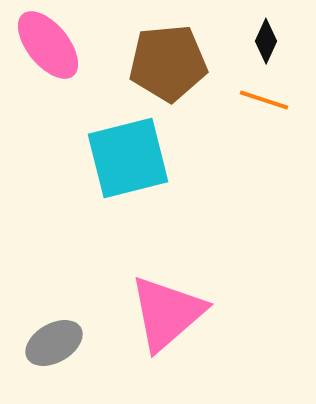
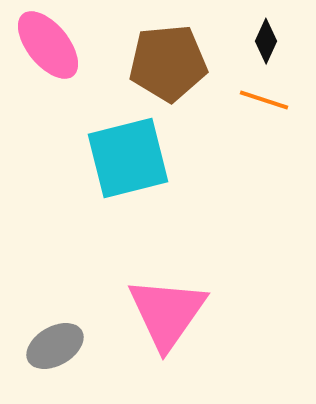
pink triangle: rotated 14 degrees counterclockwise
gray ellipse: moved 1 px right, 3 px down
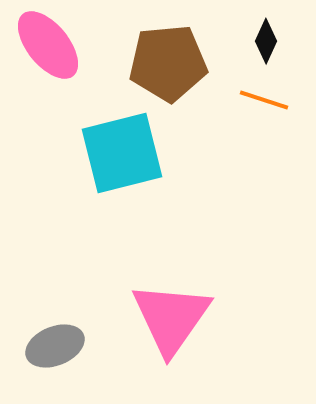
cyan square: moved 6 px left, 5 px up
pink triangle: moved 4 px right, 5 px down
gray ellipse: rotated 8 degrees clockwise
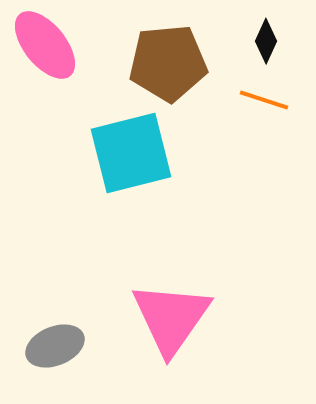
pink ellipse: moved 3 px left
cyan square: moved 9 px right
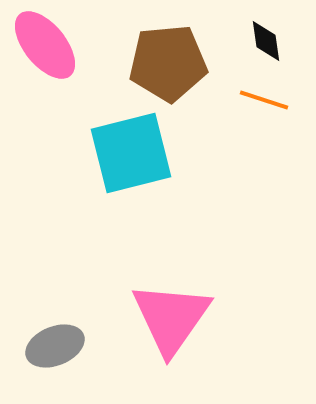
black diamond: rotated 33 degrees counterclockwise
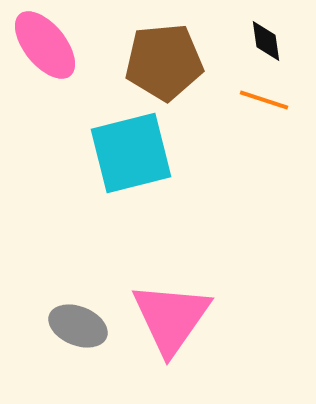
brown pentagon: moved 4 px left, 1 px up
gray ellipse: moved 23 px right, 20 px up; rotated 44 degrees clockwise
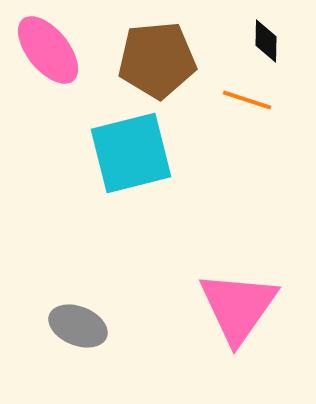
black diamond: rotated 9 degrees clockwise
pink ellipse: moved 3 px right, 5 px down
brown pentagon: moved 7 px left, 2 px up
orange line: moved 17 px left
pink triangle: moved 67 px right, 11 px up
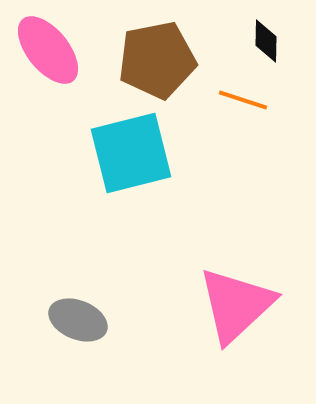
brown pentagon: rotated 6 degrees counterclockwise
orange line: moved 4 px left
pink triangle: moved 2 px left, 2 px up; rotated 12 degrees clockwise
gray ellipse: moved 6 px up
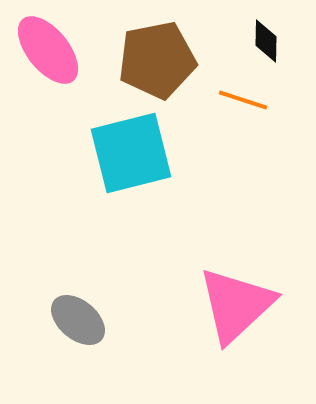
gray ellipse: rotated 18 degrees clockwise
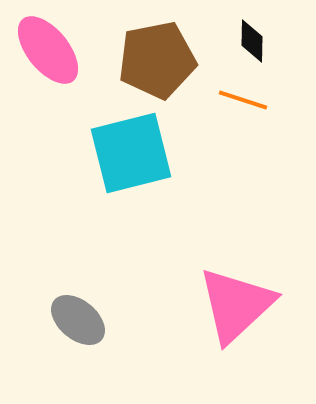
black diamond: moved 14 px left
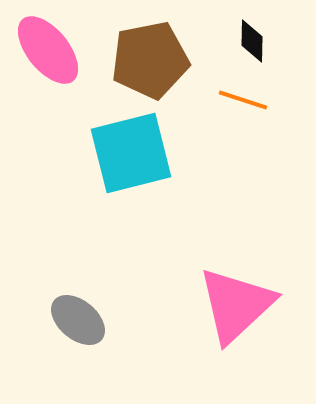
brown pentagon: moved 7 px left
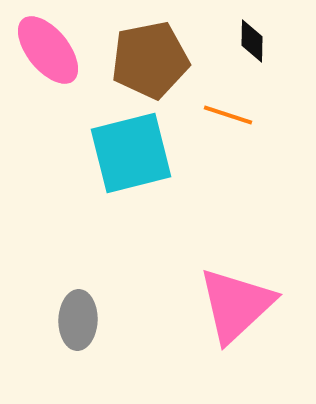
orange line: moved 15 px left, 15 px down
gray ellipse: rotated 52 degrees clockwise
